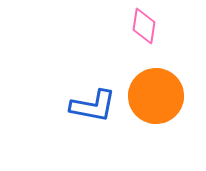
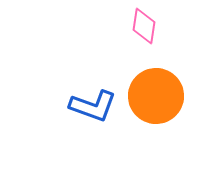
blue L-shape: rotated 9 degrees clockwise
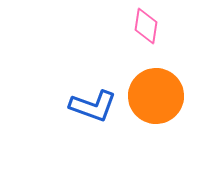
pink diamond: moved 2 px right
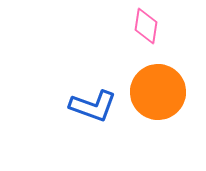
orange circle: moved 2 px right, 4 px up
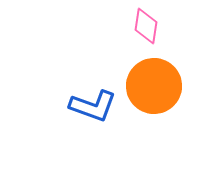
orange circle: moved 4 px left, 6 px up
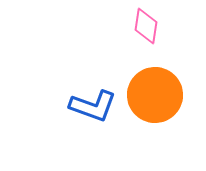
orange circle: moved 1 px right, 9 px down
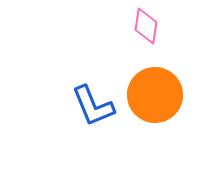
blue L-shape: rotated 48 degrees clockwise
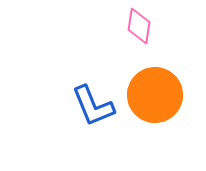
pink diamond: moved 7 px left
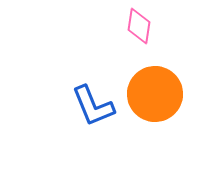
orange circle: moved 1 px up
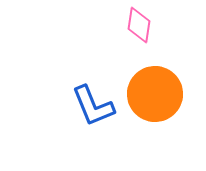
pink diamond: moved 1 px up
